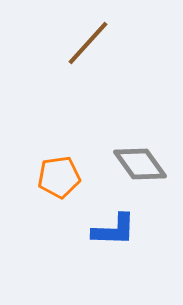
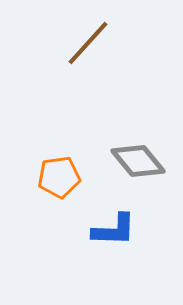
gray diamond: moved 2 px left, 3 px up; rotated 4 degrees counterclockwise
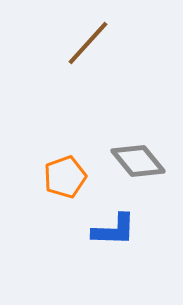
orange pentagon: moved 6 px right; rotated 12 degrees counterclockwise
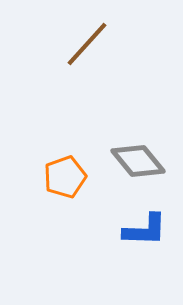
brown line: moved 1 px left, 1 px down
blue L-shape: moved 31 px right
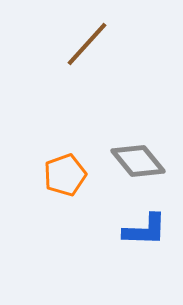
orange pentagon: moved 2 px up
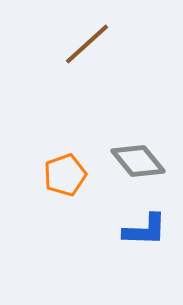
brown line: rotated 6 degrees clockwise
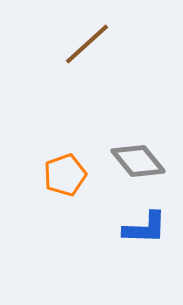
blue L-shape: moved 2 px up
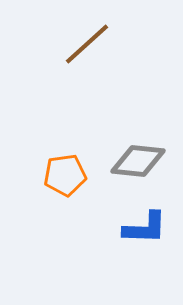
gray diamond: rotated 44 degrees counterclockwise
orange pentagon: rotated 12 degrees clockwise
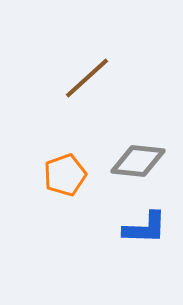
brown line: moved 34 px down
orange pentagon: rotated 12 degrees counterclockwise
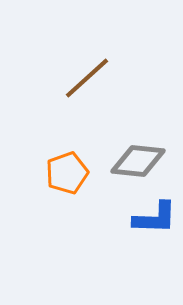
orange pentagon: moved 2 px right, 2 px up
blue L-shape: moved 10 px right, 10 px up
